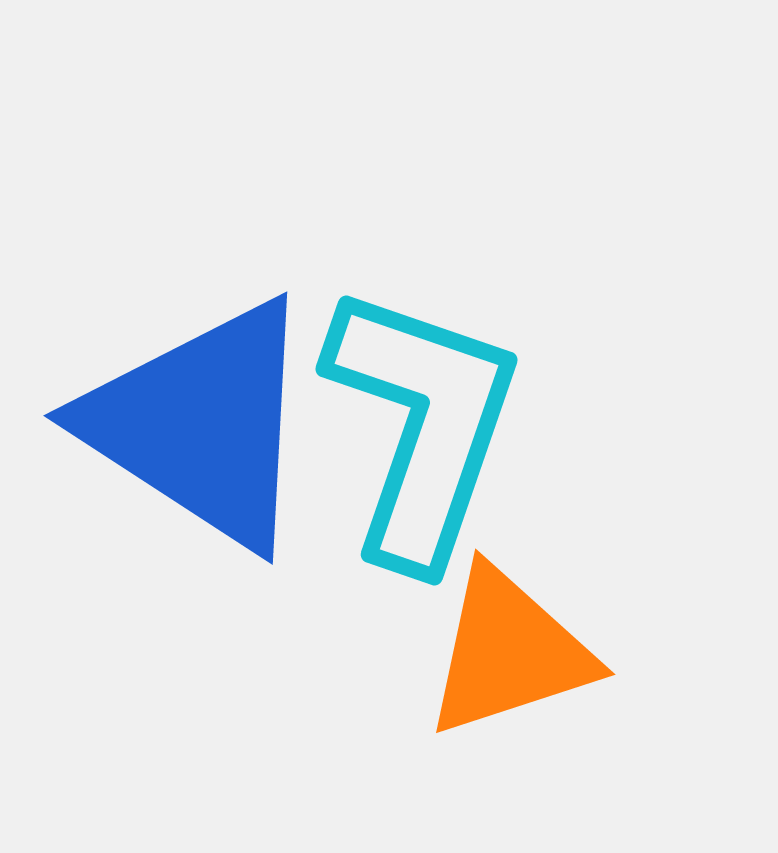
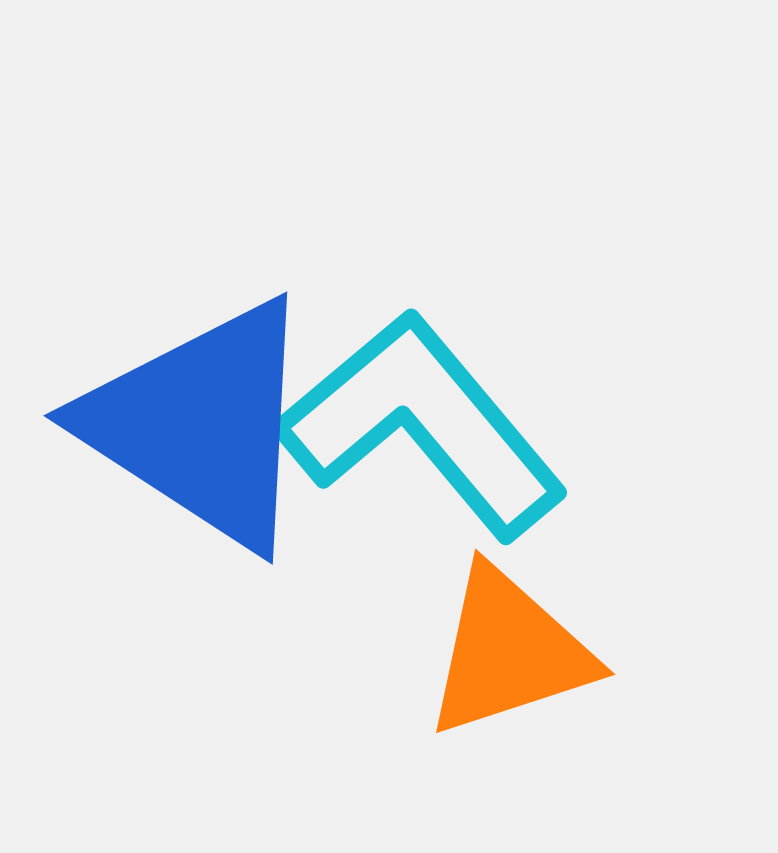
cyan L-shape: rotated 59 degrees counterclockwise
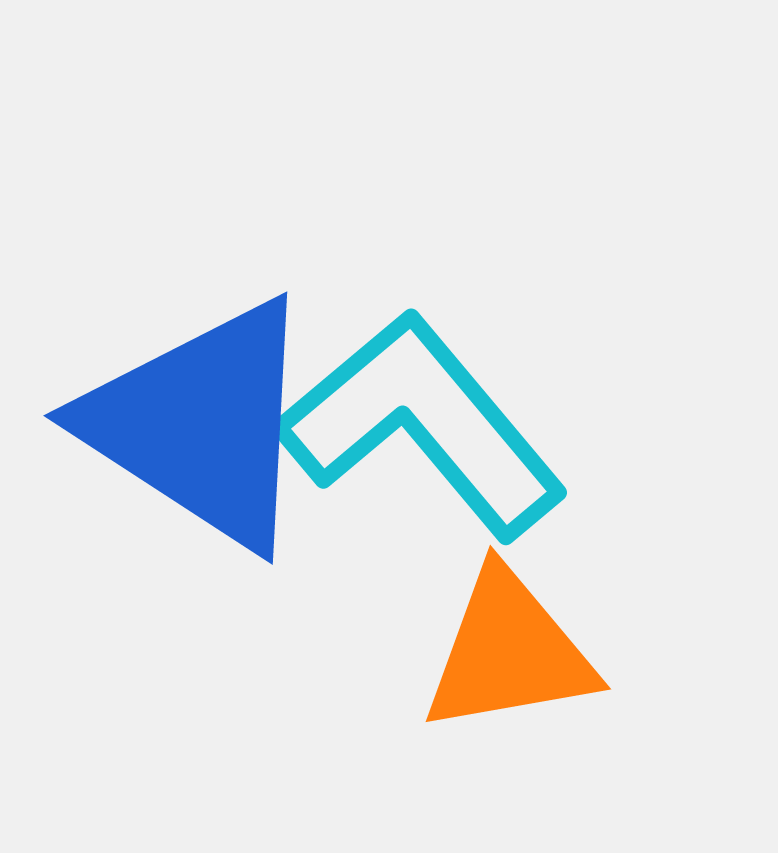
orange triangle: rotated 8 degrees clockwise
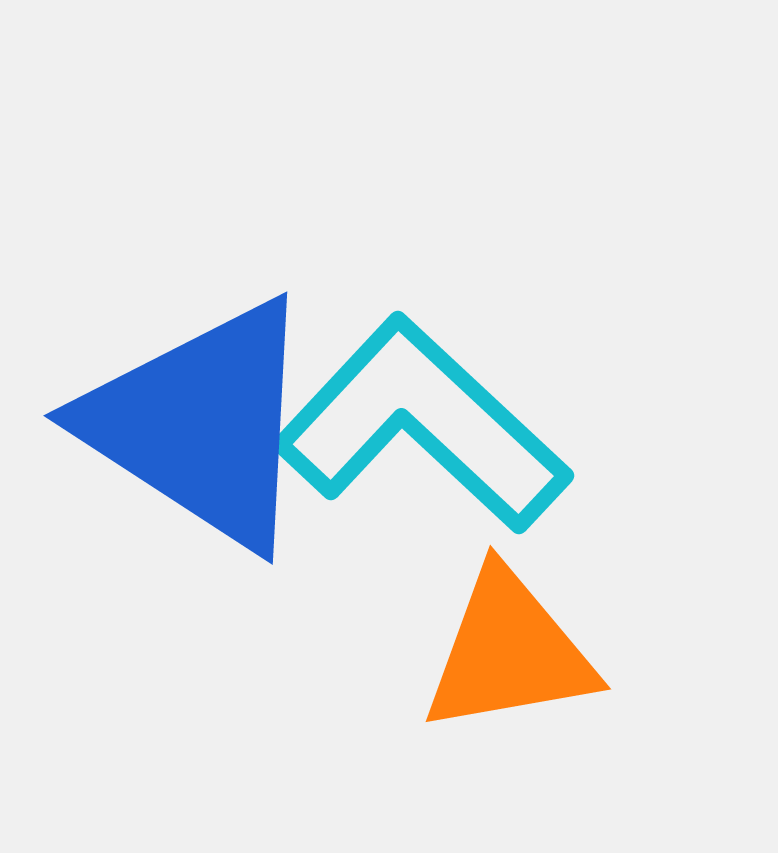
cyan L-shape: rotated 7 degrees counterclockwise
